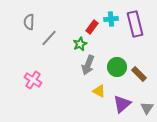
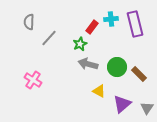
gray arrow: moved 1 px up; rotated 84 degrees clockwise
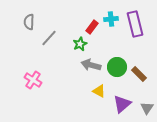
gray arrow: moved 3 px right, 1 px down
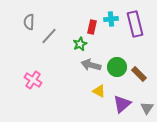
red rectangle: rotated 24 degrees counterclockwise
gray line: moved 2 px up
